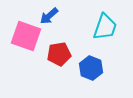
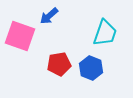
cyan trapezoid: moved 6 px down
pink square: moved 6 px left
red pentagon: moved 10 px down
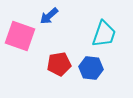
cyan trapezoid: moved 1 px left, 1 px down
blue hexagon: rotated 15 degrees counterclockwise
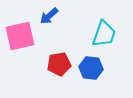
pink square: rotated 32 degrees counterclockwise
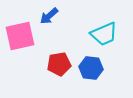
cyan trapezoid: rotated 48 degrees clockwise
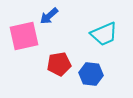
pink square: moved 4 px right
blue hexagon: moved 6 px down
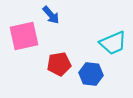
blue arrow: moved 2 px right, 1 px up; rotated 90 degrees counterclockwise
cyan trapezoid: moved 9 px right, 9 px down
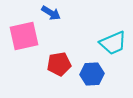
blue arrow: moved 2 px up; rotated 18 degrees counterclockwise
blue hexagon: moved 1 px right; rotated 10 degrees counterclockwise
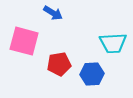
blue arrow: moved 2 px right
pink square: moved 5 px down; rotated 28 degrees clockwise
cyan trapezoid: rotated 20 degrees clockwise
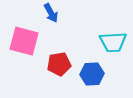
blue arrow: moved 2 px left; rotated 30 degrees clockwise
cyan trapezoid: moved 1 px up
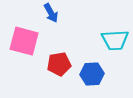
cyan trapezoid: moved 2 px right, 2 px up
